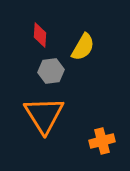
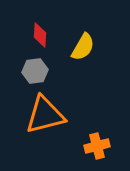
gray hexagon: moved 16 px left
orange triangle: moved 1 px right; rotated 48 degrees clockwise
orange cross: moved 5 px left, 5 px down
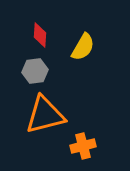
orange cross: moved 14 px left
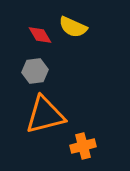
red diamond: rotated 35 degrees counterclockwise
yellow semicircle: moved 10 px left, 20 px up; rotated 84 degrees clockwise
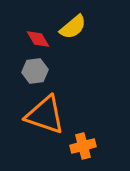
yellow semicircle: rotated 64 degrees counterclockwise
red diamond: moved 2 px left, 4 px down
orange triangle: rotated 33 degrees clockwise
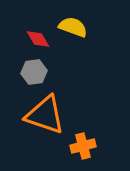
yellow semicircle: rotated 120 degrees counterclockwise
gray hexagon: moved 1 px left, 1 px down
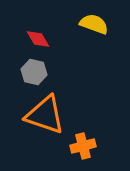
yellow semicircle: moved 21 px right, 3 px up
gray hexagon: rotated 20 degrees clockwise
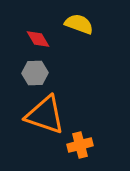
yellow semicircle: moved 15 px left
gray hexagon: moved 1 px right, 1 px down; rotated 15 degrees counterclockwise
orange cross: moved 3 px left, 1 px up
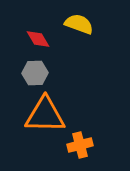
orange triangle: rotated 18 degrees counterclockwise
